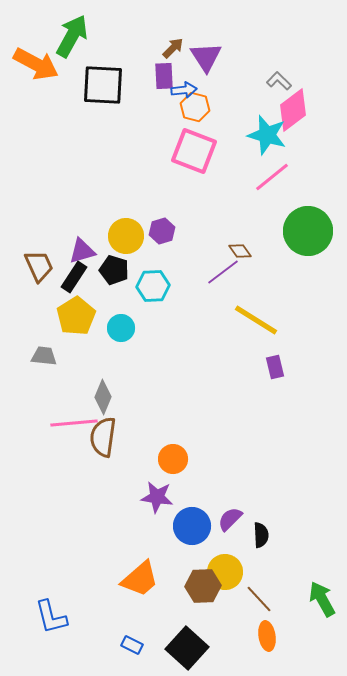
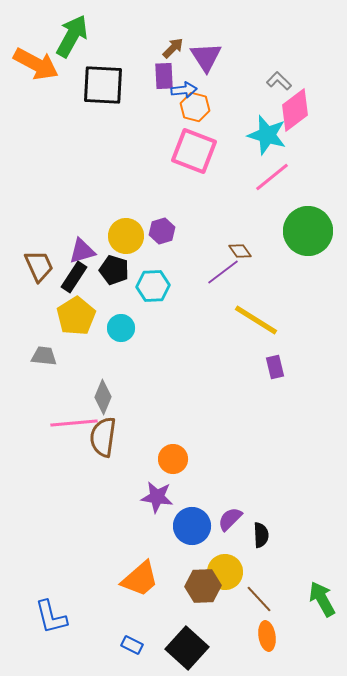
pink diamond at (293, 110): moved 2 px right
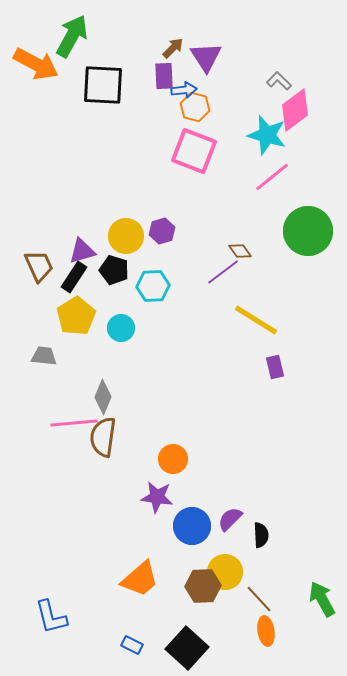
orange ellipse at (267, 636): moved 1 px left, 5 px up
